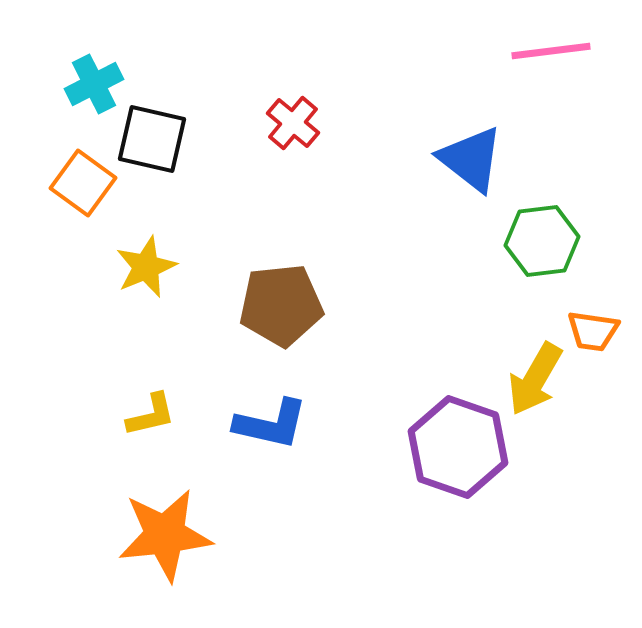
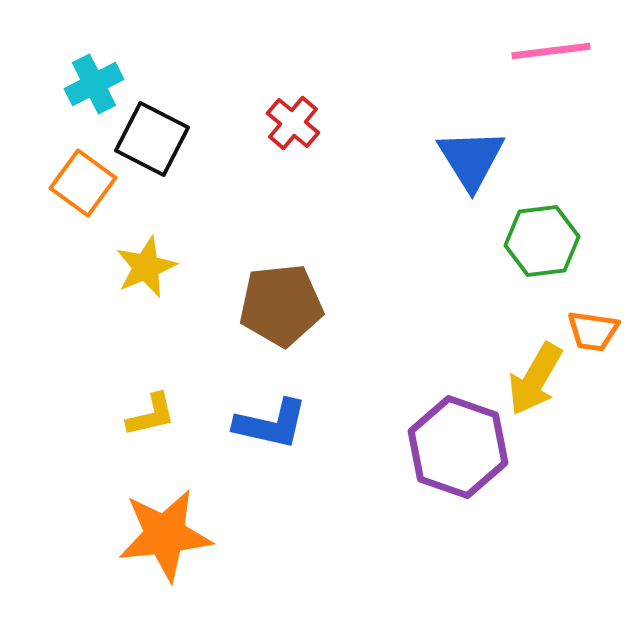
black square: rotated 14 degrees clockwise
blue triangle: rotated 20 degrees clockwise
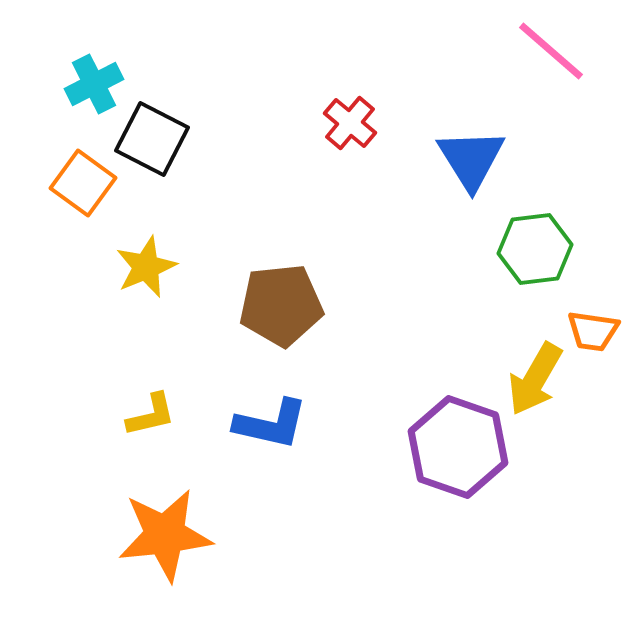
pink line: rotated 48 degrees clockwise
red cross: moved 57 px right
green hexagon: moved 7 px left, 8 px down
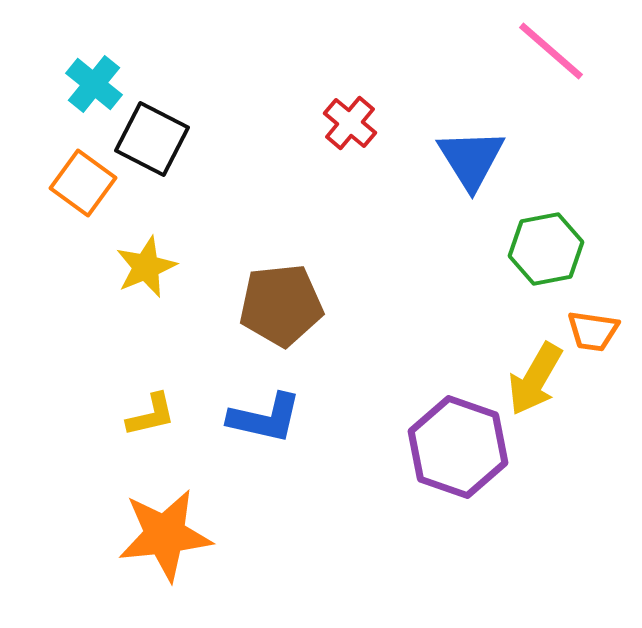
cyan cross: rotated 24 degrees counterclockwise
green hexagon: moved 11 px right; rotated 4 degrees counterclockwise
blue L-shape: moved 6 px left, 6 px up
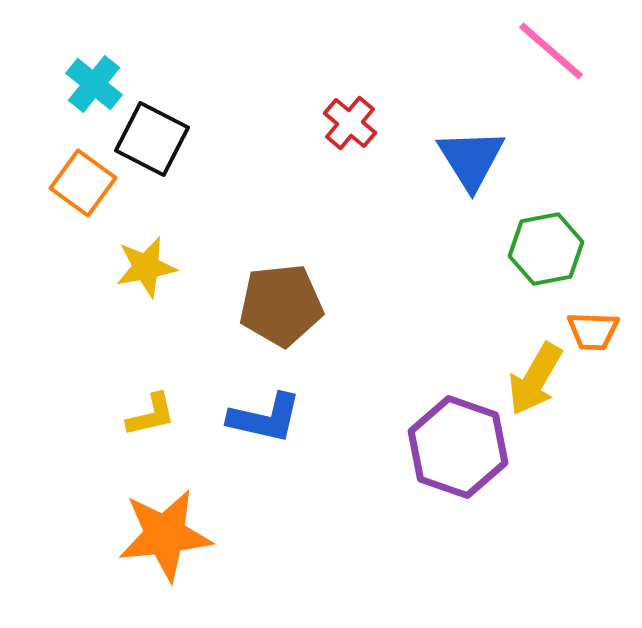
yellow star: rotated 12 degrees clockwise
orange trapezoid: rotated 6 degrees counterclockwise
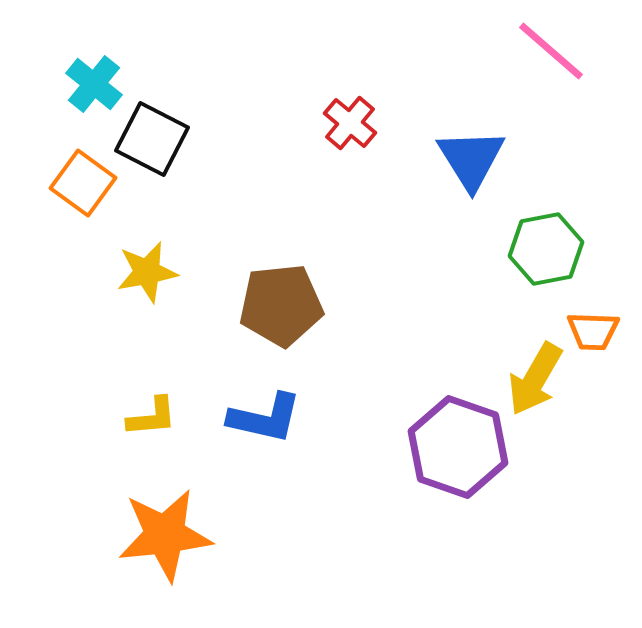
yellow star: moved 1 px right, 5 px down
yellow L-shape: moved 1 px right, 2 px down; rotated 8 degrees clockwise
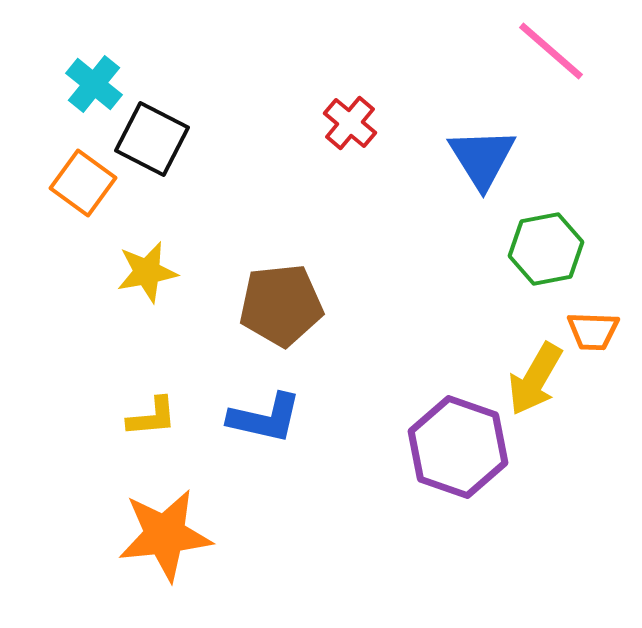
blue triangle: moved 11 px right, 1 px up
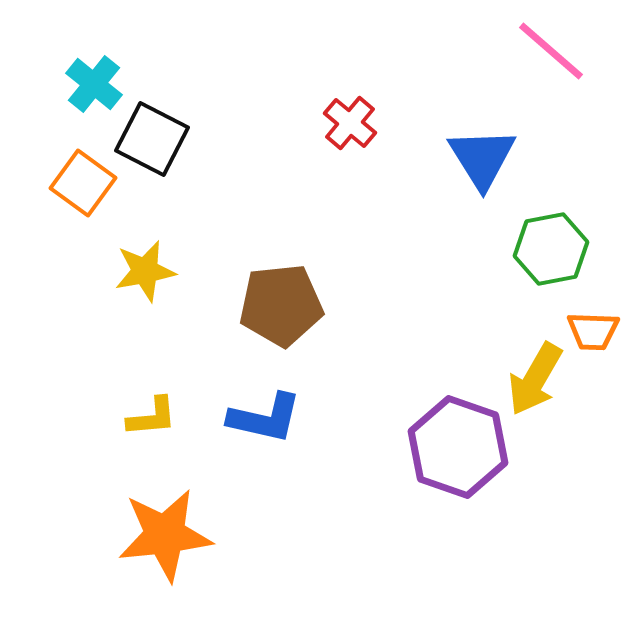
green hexagon: moved 5 px right
yellow star: moved 2 px left, 1 px up
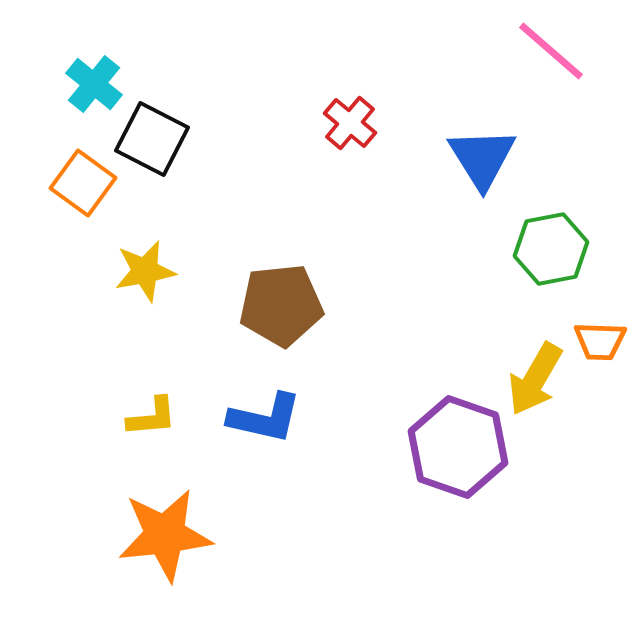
orange trapezoid: moved 7 px right, 10 px down
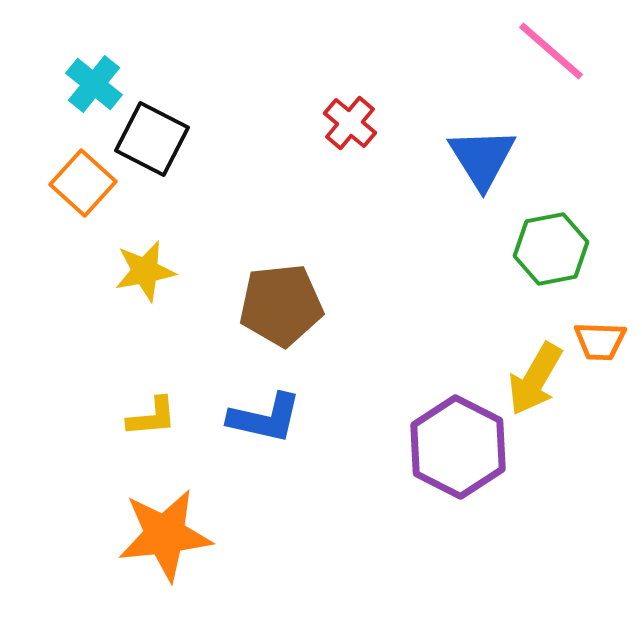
orange square: rotated 6 degrees clockwise
purple hexagon: rotated 8 degrees clockwise
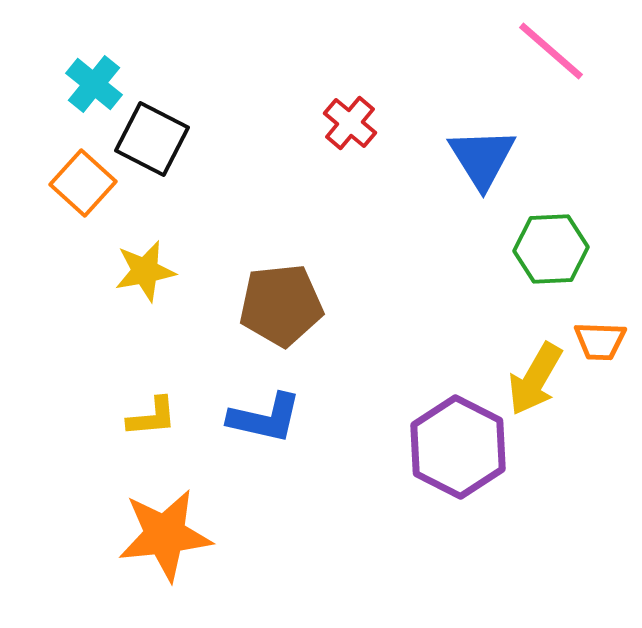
green hexagon: rotated 8 degrees clockwise
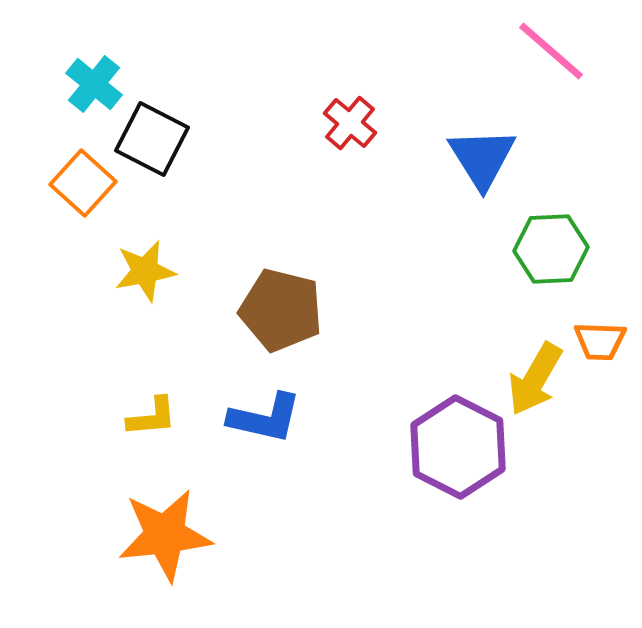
brown pentagon: moved 5 px down; rotated 20 degrees clockwise
